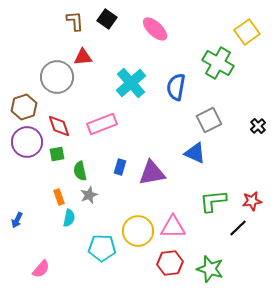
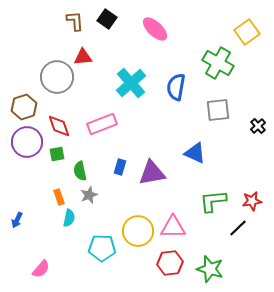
gray square: moved 9 px right, 10 px up; rotated 20 degrees clockwise
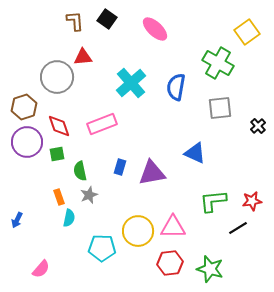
gray square: moved 2 px right, 2 px up
black line: rotated 12 degrees clockwise
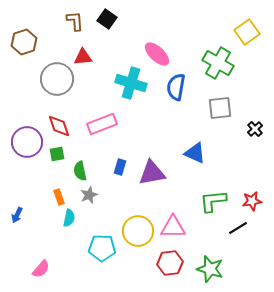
pink ellipse: moved 2 px right, 25 px down
gray circle: moved 2 px down
cyan cross: rotated 32 degrees counterclockwise
brown hexagon: moved 65 px up
black cross: moved 3 px left, 3 px down
blue arrow: moved 5 px up
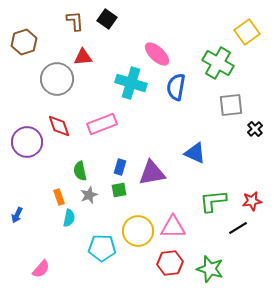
gray square: moved 11 px right, 3 px up
green square: moved 62 px right, 36 px down
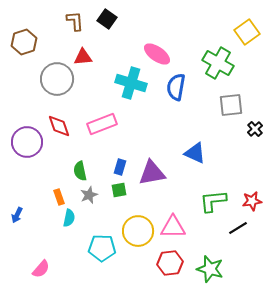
pink ellipse: rotated 8 degrees counterclockwise
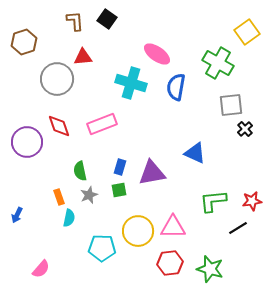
black cross: moved 10 px left
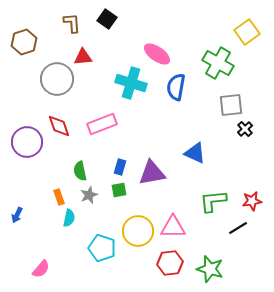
brown L-shape: moved 3 px left, 2 px down
cyan pentagon: rotated 16 degrees clockwise
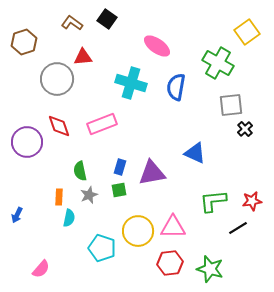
brown L-shape: rotated 50 degrees counterclockwise
pink ellipse: moved 8 px up
orange rectangle: rotated 21 degrees clockwise
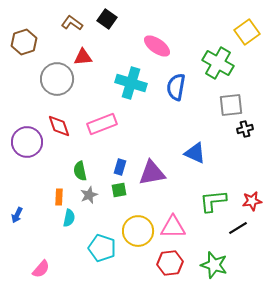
black cross: rotated 28 degrees clockwise
green star: moved 4 px right, 4 px up
